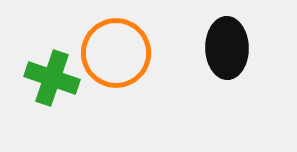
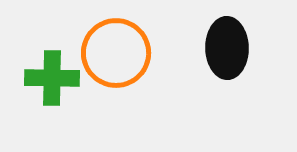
green cross: rotated 18 degrees counterclockwise
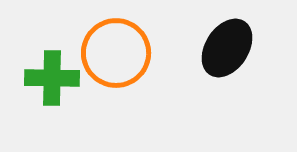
black ellipse: rotated 34 degrees clockwise
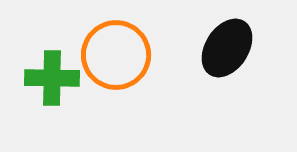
orange circle: moved 2 px down
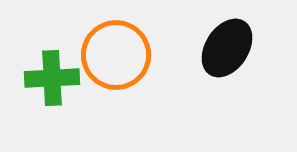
green cross: rotated 4 degrees counterclockwise
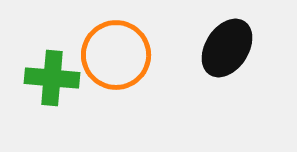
green cross: rotated 8 degrees clockwise
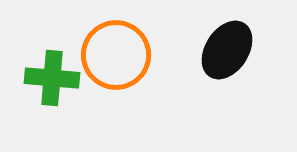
black ellipse: moved 2 px down
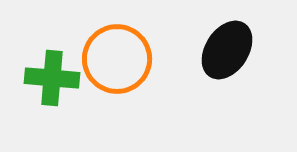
orange circle: moved 1 px right, 4 px down
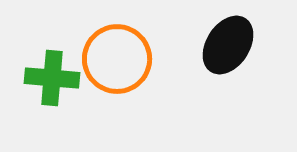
black ellipse: moved 1 px right, 5 px up
